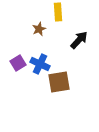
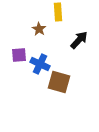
brown star: rotated 16 degrees counterclockwise
purple square: moved 1 px right, 8 px up; rotated 28 degrees clockwise
brown square: rotated 25 degrees clockwise
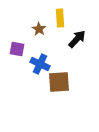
yellow rectangle: moved 2 px right, 6 px down
black arrow: moved 2 px left, 1 px up
purple square: moved 2 px left, 6 px up; rotated 14 degrees clockwise
brown square: rotated 20 degrees counterclockwise
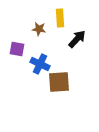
brown star: rotated 24 degrees counterclockwise
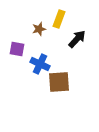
yellow rectangle: moved 1 px left, 1 px down; rotated 24 degrees clockwise
brown star: rotated 24 degrees counterclockwise
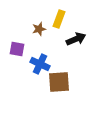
black arrow: moved 1 px left; rotated 24 degrees clockwise
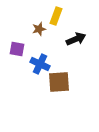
yellow rectangle: moved 3 px left, 3 px up
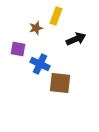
brown star: moved 3 px left, 1 px up
purple square: moved 1 px right
brown square: moved 1 px right, 1 px down; rotated 10 degrees clockwise
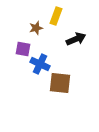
purple square: moved 5 px right
